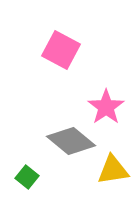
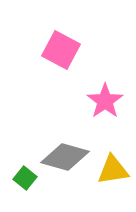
pink star: moved 1 px left, 6 px up
gray diamond: moved 6 px left, 16 px down; rotated 24 degrees counterclockwise
green square: moved 2 px left, 1 px down
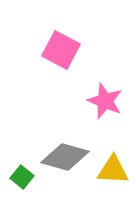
pink star: rotated 15 degrees counterclockwise
yellow triangle: rotated 12 degrees clockwise
green square: moved 3 px left, 1 px up
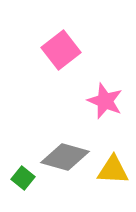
pink square: rotated 24 degrees clockwise
green square: moved 1 px right, 1 px down
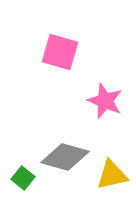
pink square: moved 1 px left, 2 px down; rotated 36 degrees counterclockwise
yellow triangle: moved 1 px left, 5 px down; rotated 16 degrees counterclockwise
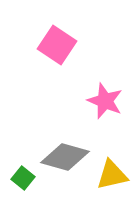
pink square: moved 3 px left, 7 px up; rotated 18 degrees clockwise
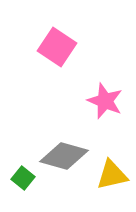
pink square: moved 2 px down
gray diamond: moved 1 px left, 1 px up
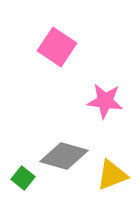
pink star: rotated 15 degrees counterclockwise
yellow triangle: rotated 8 degrees counterclockwise
